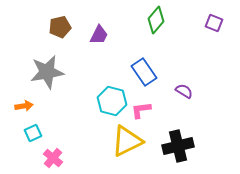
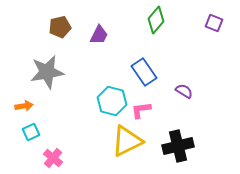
cyan square: moved 2 px left, 1 px up
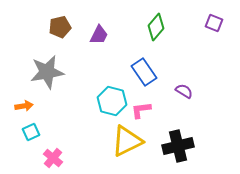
green diamond: moved 7 px down
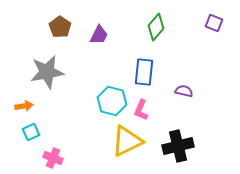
brown pentagon: rotated 25 degrees counterclockwise
blue rectangle: rotated 40 degrees clockwise
purple semicircle: rotated 18 degrees counterclockwise
pink L-shape: rotated 60 degrees counterclockwise
pink cross: rotated 18 degrees counterclockwise
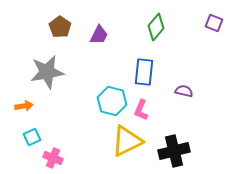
cyan square: moved 1 px right, 5 px down
black cross: moved 4 px left, 5 px down
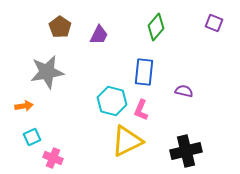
black cross: moved 12 px right
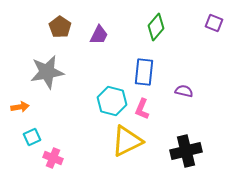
orange arrow: moved 4 px left, 1 px down
pink L-shape: moved 1 px right, 1 px up
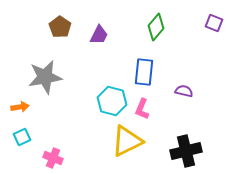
gray star: moved 2 px left, 5 px down
cyan square: moved 10 px left
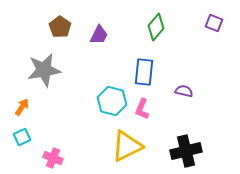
gray star: moved 1 px left, 7 px up
orange arrow: moved 2 px right; rotated 48 degrees counterclockwise
yellow triangle: moved 5 px down
